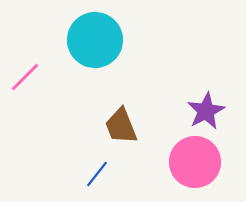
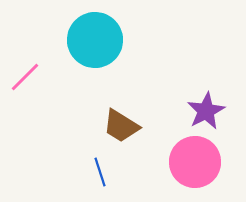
brown trapezoid: rotated 36 degrees counterclockwise
blue line: moved 3 px right, 2 px up; rotated 56 degrees counterclockwise
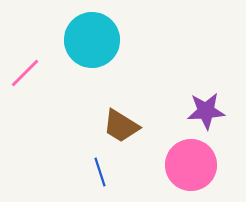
cyan circle: moved 3 px left
pink line: moved 4 px up
purple star: rotated 24 degrees clockwise
pink circle: moved 4 px left, 3 px down
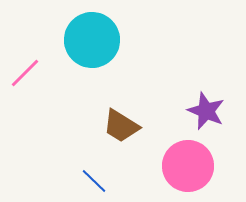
purple star: rotated 27 degrees clockwise
pink circle: moved 3 px left, 1 px down
blue line: moved 6 px left, 9 px down; rotated 28 degrees counterclockwise
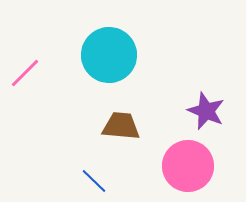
cyan circle: moved 17 px right, 15 px down
brown trapezoid: rotated 153 degrees clockwise
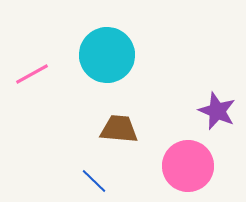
cyan circle: moved 2 px left
pink line: moved 7 px right, 1 px down; rotated 16 degrees clockwise
purple star: moved 11 px right
brown trapezoid: moved 2 px left, 3 px down
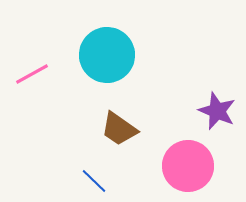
brown trapezoid: rotated 150 degrees counterclockwise
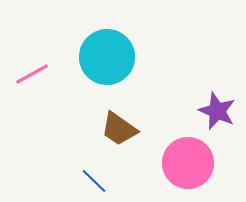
cyan circle: moved 2 px down
pink circle: moved 3 px up
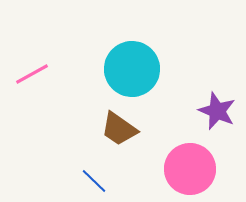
cyan circle: moved 25 px right, 12 px down
pink circle: moved 2 px right, 6 px down
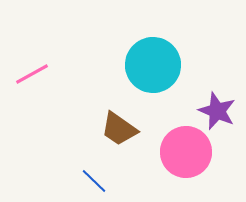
cyan circle: moved 21 px right, 4 px up
pink circle: moved 4 px left, 17 px up
